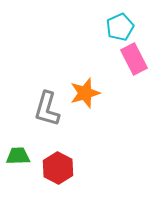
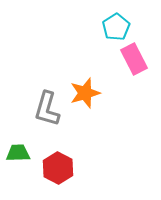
cyan pentagon: moved 4 px left; rotated 8 degrees counterclockwise
green trapezoid: moved 3 px up
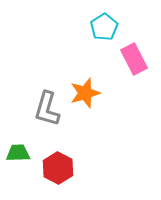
cyan pentagon: moved 12 px left
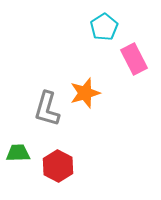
red hexagon: moved 2 px up
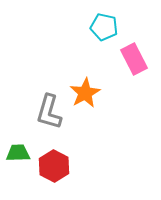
cyan pentagon: rotated 28 degrees counterclockwise
orange star: rotated 12 degrees counterclockwise
gray L-shape: moved 2 px right, 3 px down
red hexagon: moved 4 px left
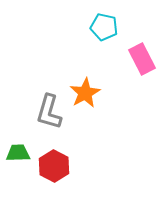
pink rectangle: moved 8 px right
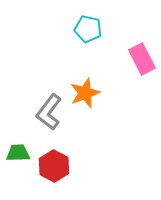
cyan pentagon: moved 16 px left, 2 px down
orange star: rotated 8 degrees clockwise
gray L-shape: rotated 21 degrees clockwise
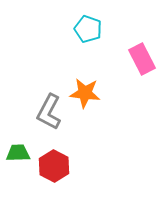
cyan pentagon: rotated 8 degrees clockwise
orange star: rotated 28 degrees clockwise
gray L-shape: rotated 9 degrees counterclockwise
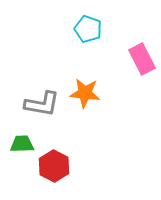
gray L-shape: moved 7 px left, 8 px up; rotated 108 degrees counterclockwise
green trapezoid: moved 4 px right, 9 px up
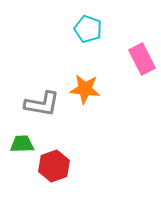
orange star: moved 4 px up
red hexagon: rotated 12 degrees clockwise
